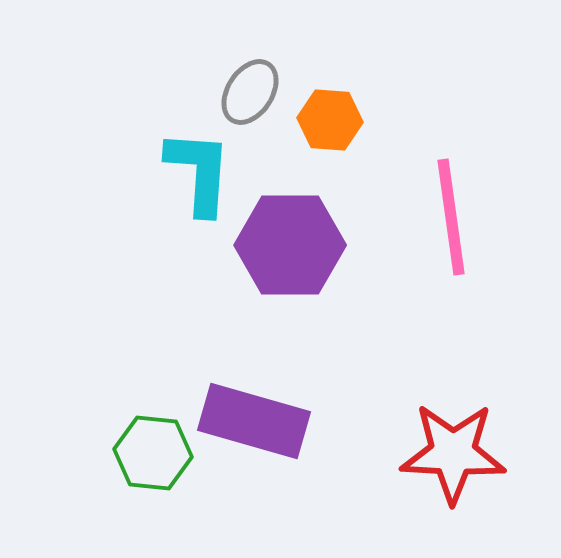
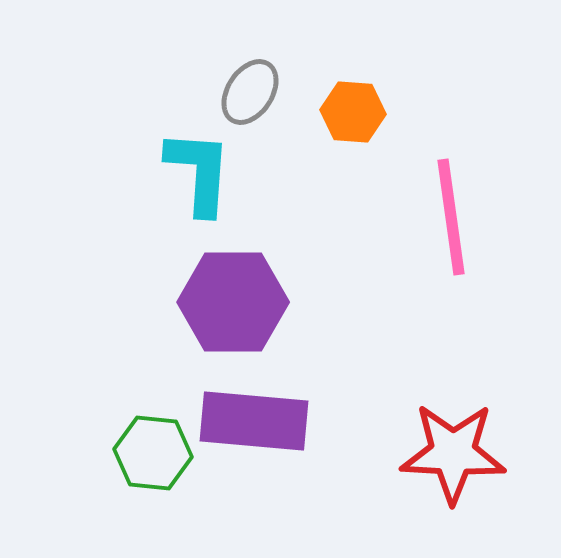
orange hexagon: moved 23 px right, 8 px up
purple hexagon: moved 57 px left, 57 px down
purple rectangle: rotated 11 degrees counterclockwise
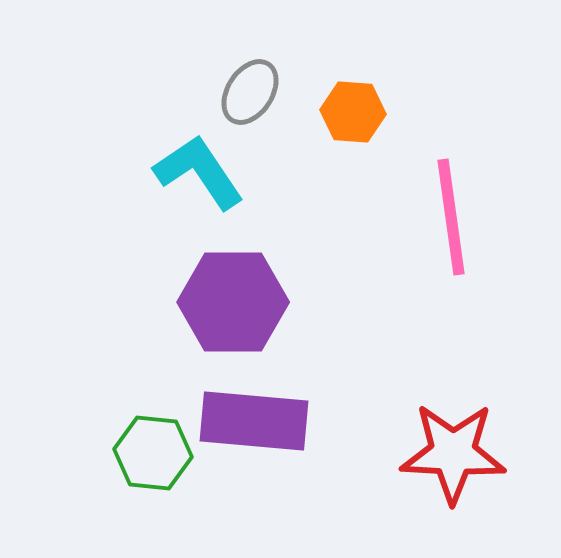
cyan L-shape: rotated 38 degrees counterclockwise
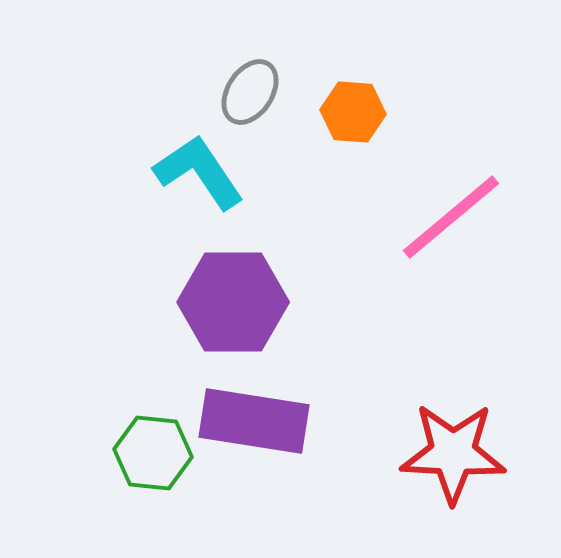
pink line: rotated 58 degrees clockwise
purple rectangle: rotated 4 degrees clockwise
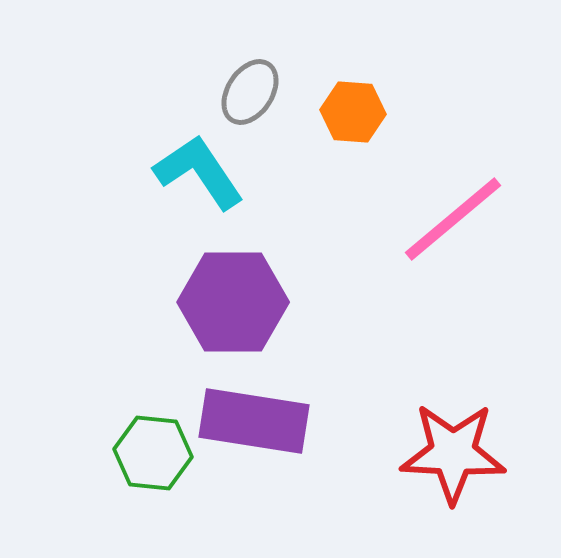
pink line: moved 2 px right, 2 px down
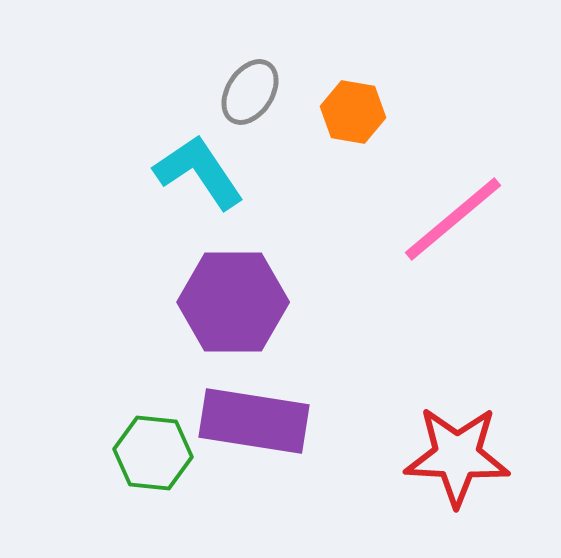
orange hexagon: rotated 6 degrees clockwise
red star: moved 4 px right, 3 px down
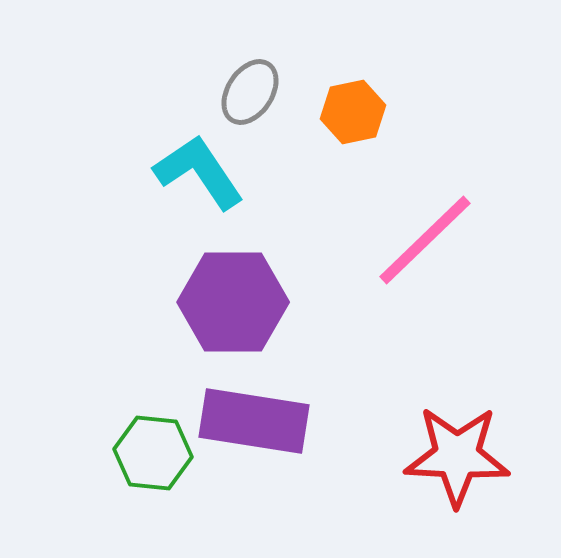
orange hexagon: rotated 22 degrees counterclockwise
pink line: moved 28 px left, 21 px down; rotated 4 degrees counterclockwise
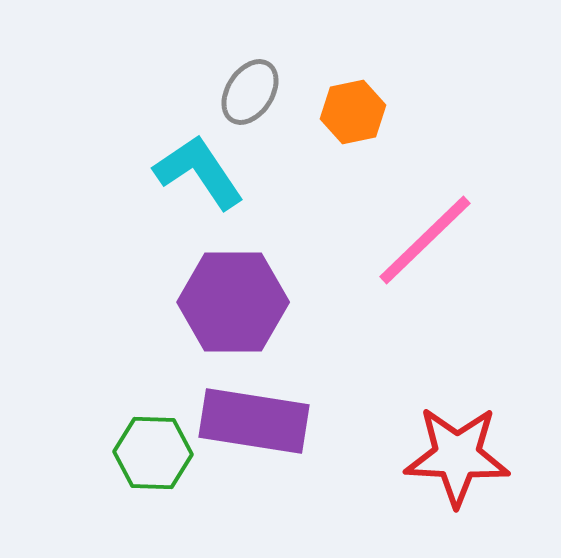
green hexagon: rotated 4 degrees counterclockwise
